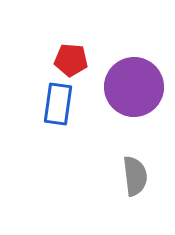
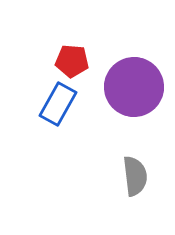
red pentagon: moved 1 px right, 1 px down
blue rectangle: rotated 21 degrees clockwise
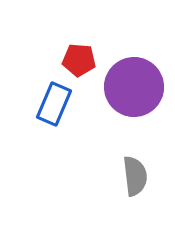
red pentagon: moved 7 px right, 1 px up
blue rectangle: moved 4 px left; rotated 6 degrees counterclockwise
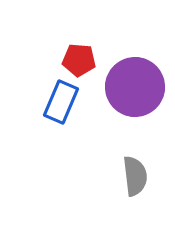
purple circle: moved 1 px right
blue rectangle: moved 7 px right, 2 px up
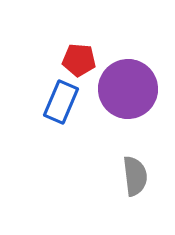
purple circle: moved 7 px left, 2 px down
